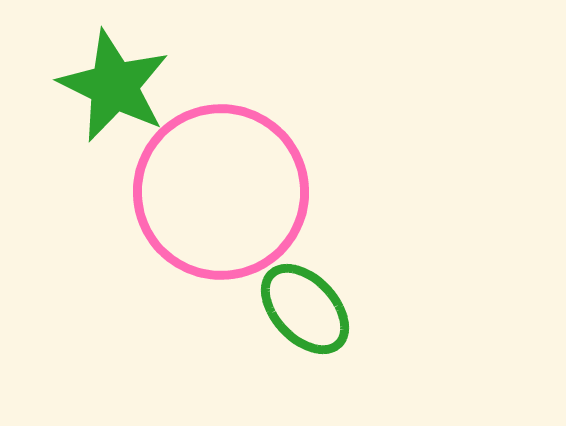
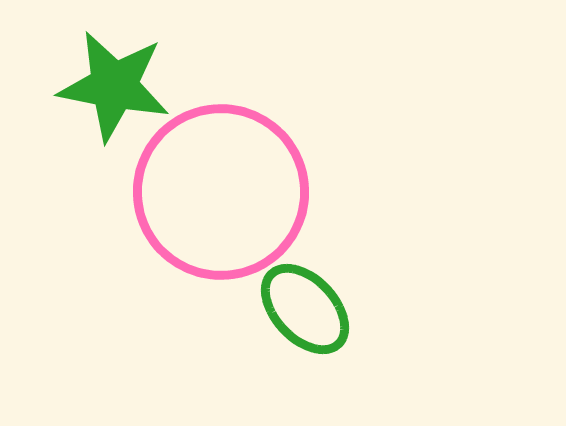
green star: rotated 15 degrees counterclockwise
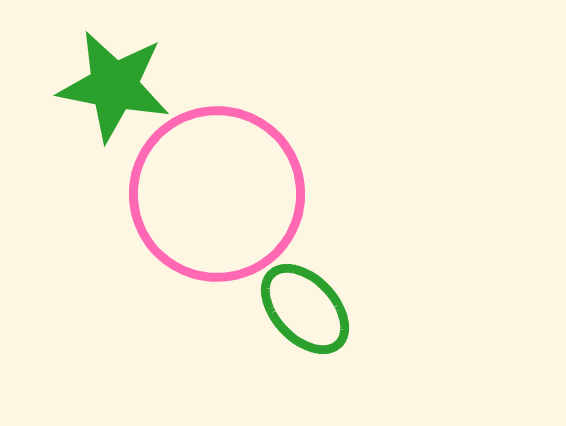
pink circle: moved 4 px left, 2 px down
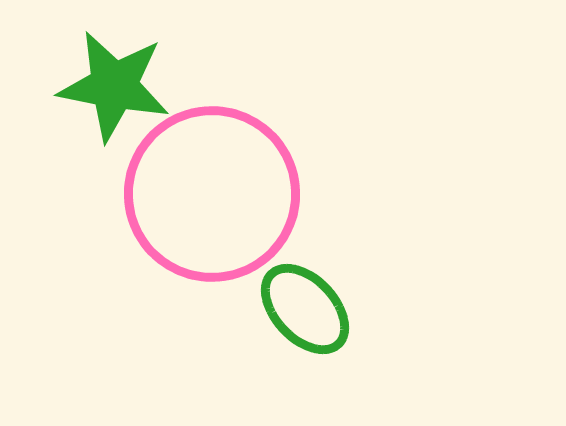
pink circle: moved 5 px left
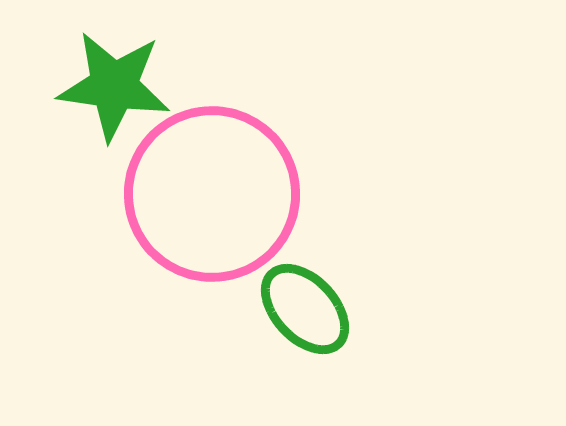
green star: rotated 3 degrees counterclockwise
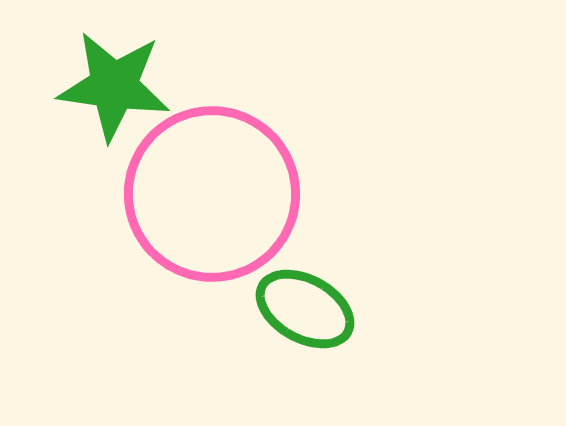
green ellipse: rotated 18 degrees counterclockwise
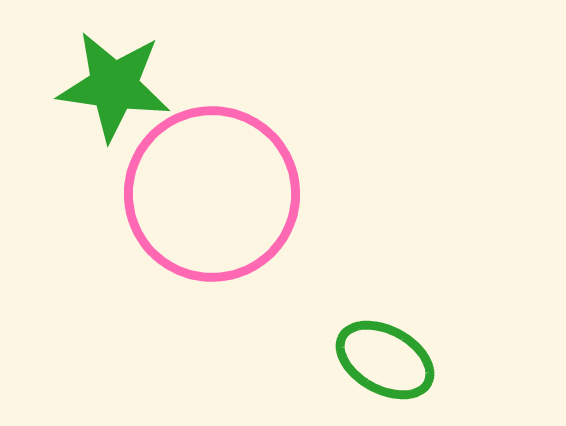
green ellipse: moved 80 px right, 51 px down
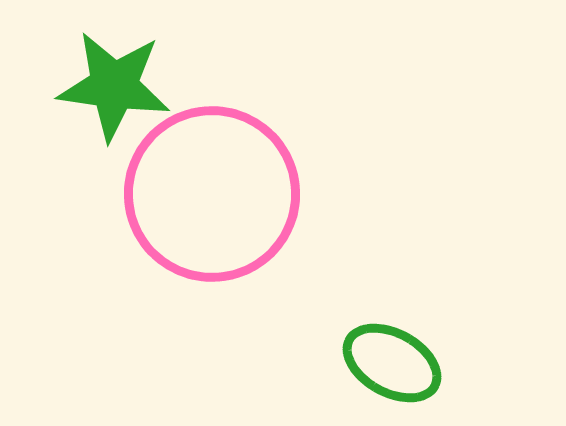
green ellipse: moved 7 px right, 3 px down
